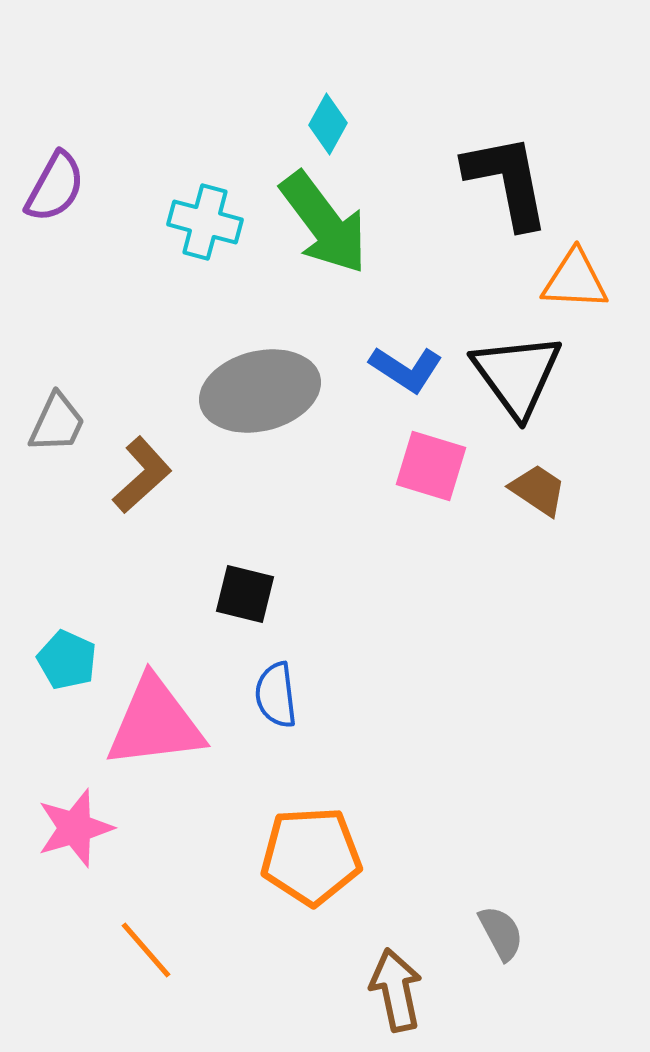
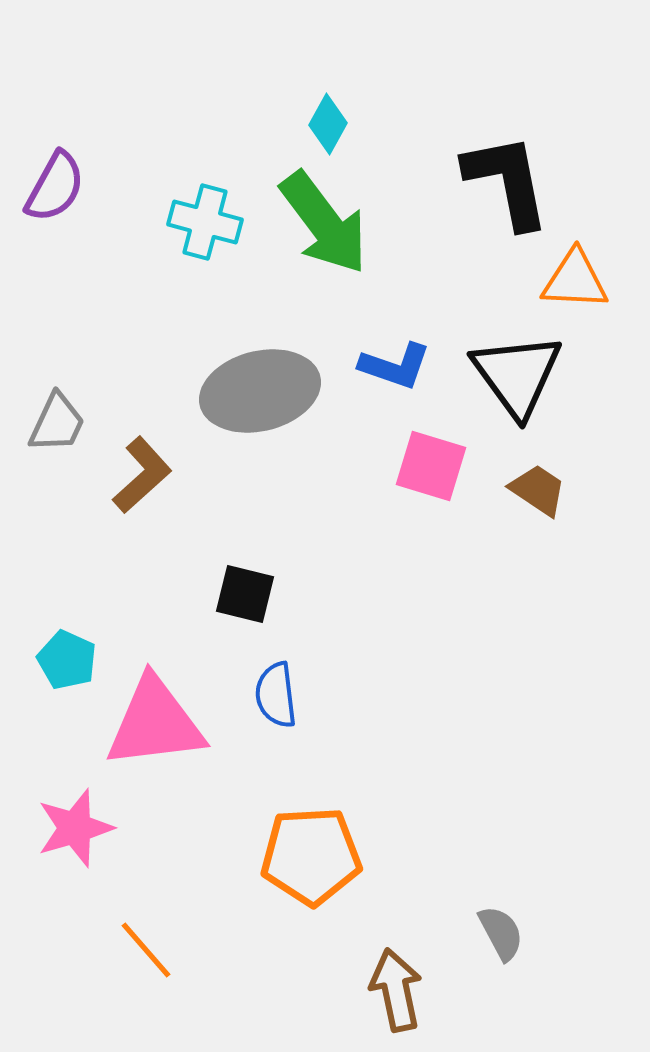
blue L-shape: moved 11 px left, 3 px up; rotated 14 degrees counterclockwise
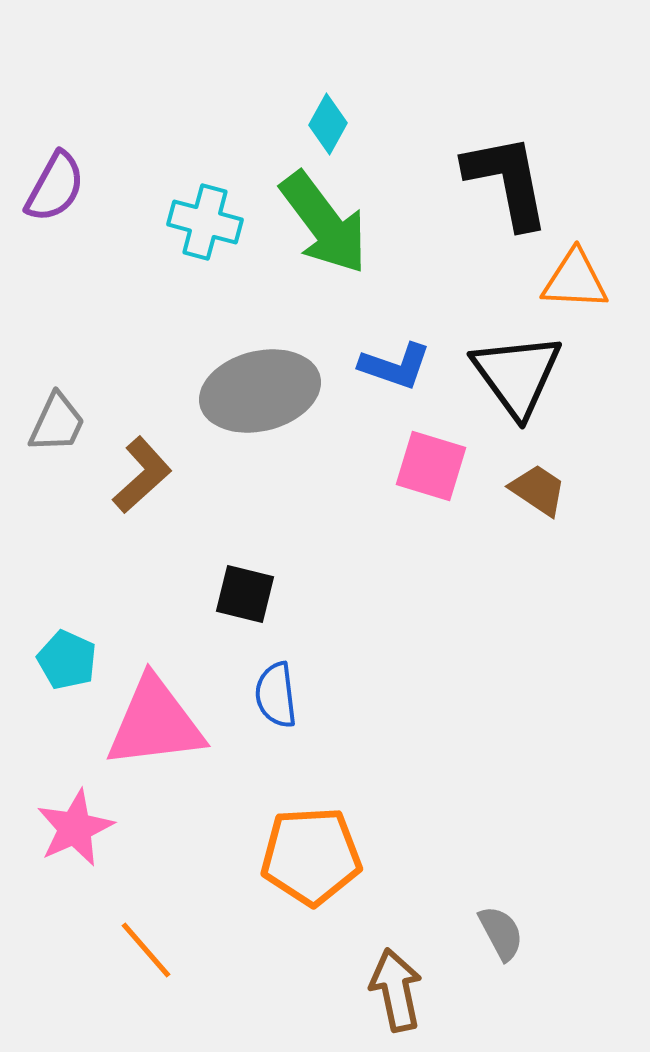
pink star: rotated 8 degrees counterclockwise
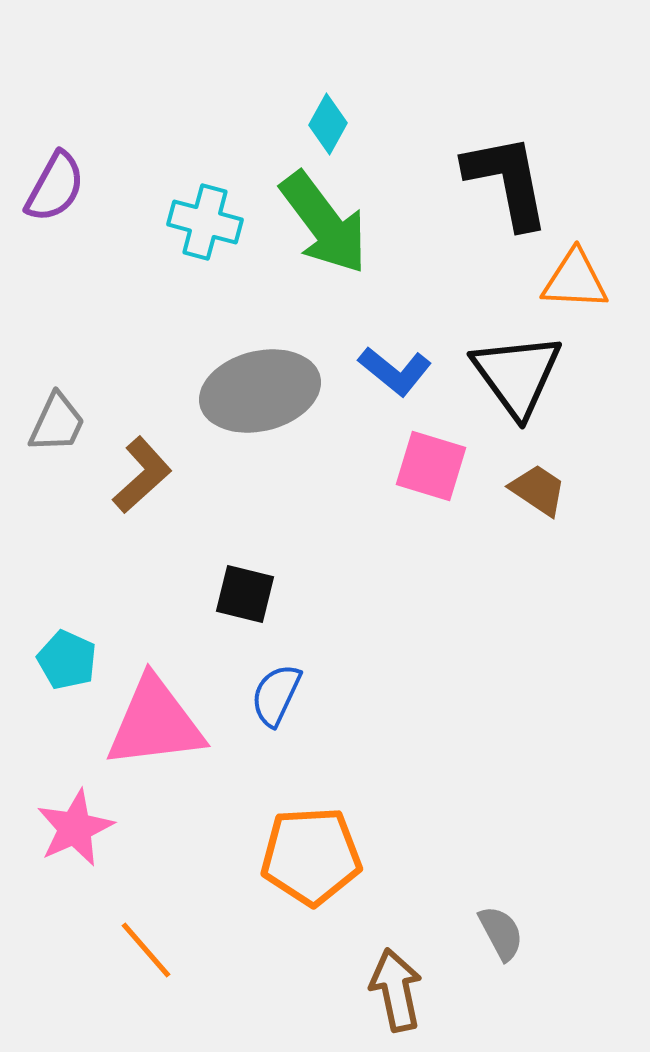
blue L-shape: moved 5 px down; rotated 20 degrees clockwise
blue semicircle: rotated 32 degrees clockwise
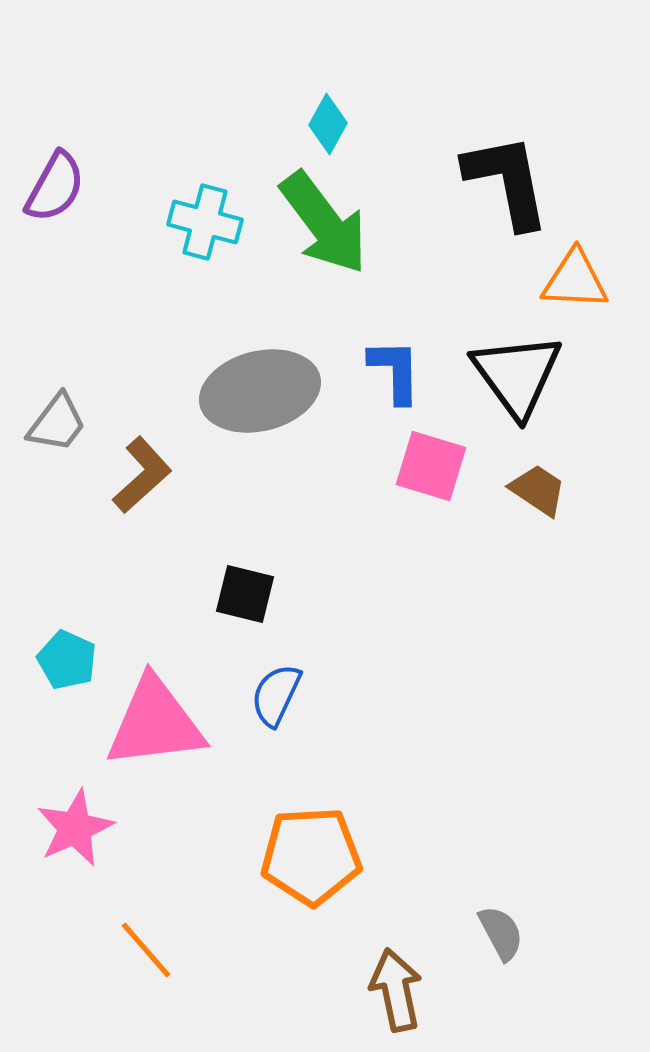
blue L-shape: rotated 130 degrees counterclockwise
gray trapezoid: rotated 12 degrees clockwise
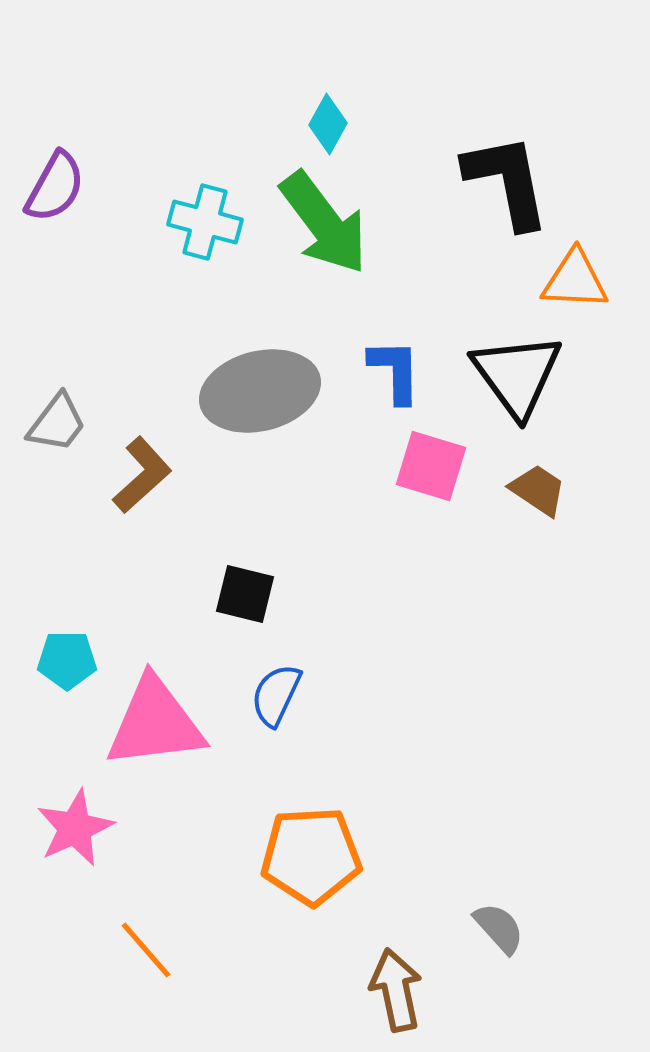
cyan pentagon: rotated 24 degrees counterclockwise
gray semicircle: moved 2 px left, 5 px up; rotated 14 degrees counterclockwise
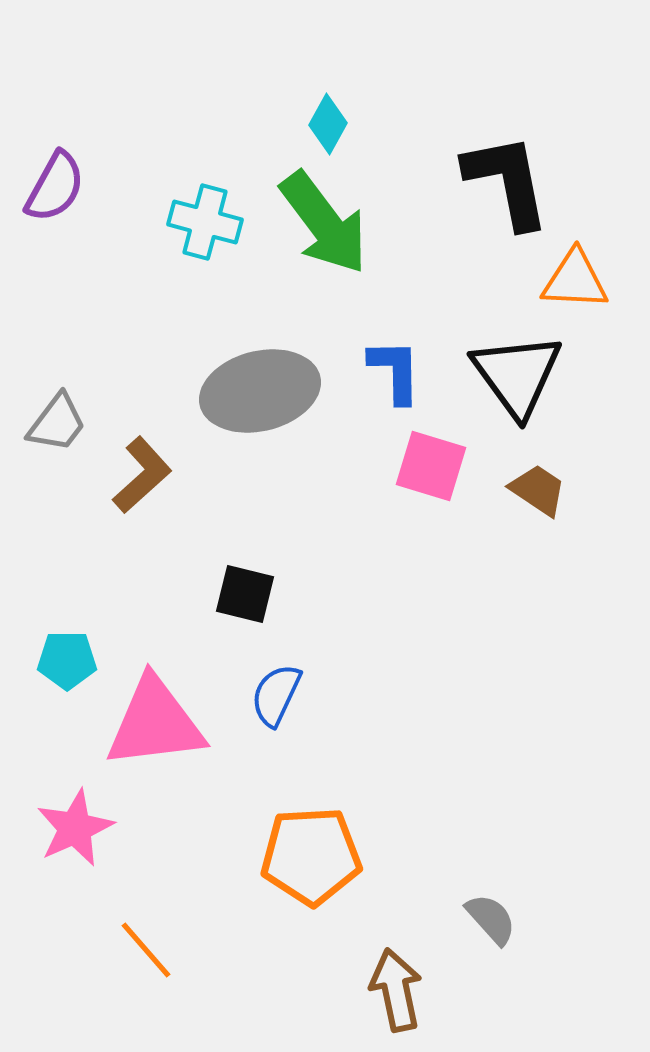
gray semicircle: moved 8 px left, 9 px up
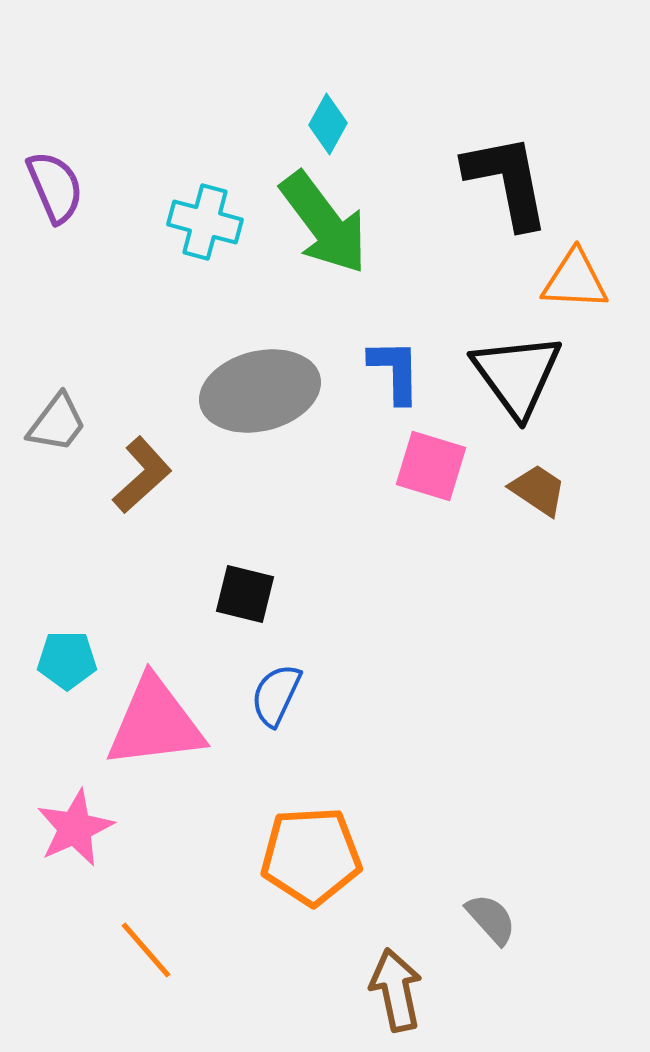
purple semicircle: rotated 52 degrees counterclockwise
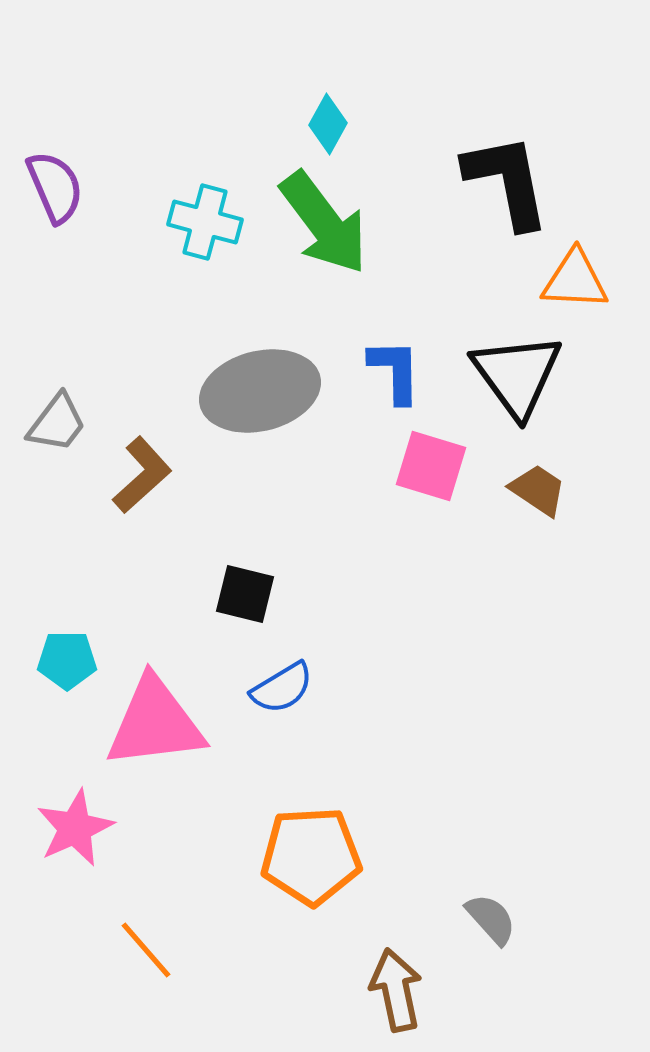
blue semicircle: moved 6 px right, 7 px up; rotated 146 degrees counterclockwise
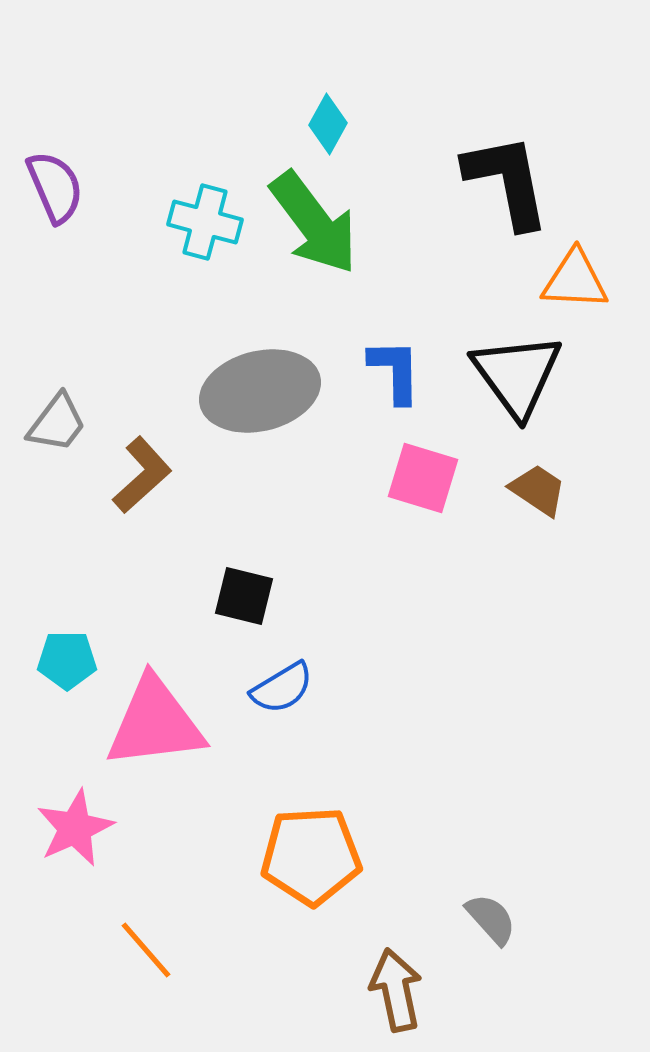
green arrow: moved 10 px left
pink square: moved 8 px left, 12 px down
black square: moved 1 px left, 2 px down
